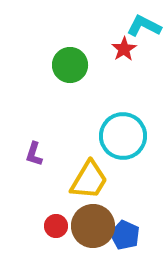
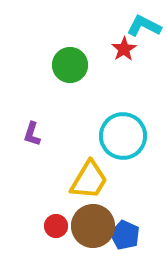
purple L-shape: moved 2 px left, 20 px up
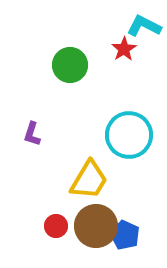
cyan circle: moved 6 px right, 1 px up
brown circle: moved 3 px right
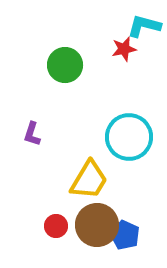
cyan L-shape: rotated 12 degrees counterclockwise
red star: rotated 20 degrees clockwise
green circle: moved 5 px left
cyan circle: moved 2 px down
brown circle: moved 1 px right, 1 px up
